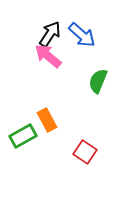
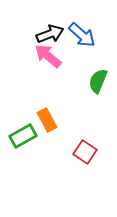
black arrow: rotated 36 degrees clockwise
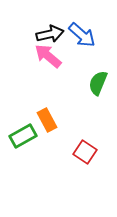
black arrow: rotated 8 degrees clockwise
green semicircle: moved 2 px down
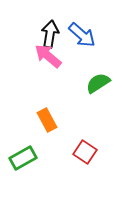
black arrow: rotated 68 degrees counterclockwise
green semicircle: rotated 35 degrees clockwise
green rectangle: moved 22 px down
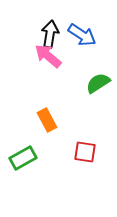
blue arrow: rotated 8 degrees counterclockwise
red square: rotated 25 degrees counterclockwise
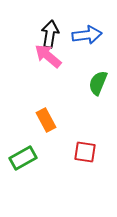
blue arrow: moved 5 px right; rotated 40 degrees counterclockwise
green semicircle: rotated 35 degrees counterclockwise
orange rectangle: moved 1 px left
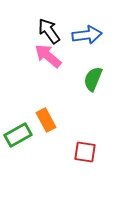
black arrow: moved 1 px left, 3 px up; rotated 44 degrees counterclockwise
green semicircle: moved 5 px left, 4 px up
green rectangle: moved 5 px left, 23 px up
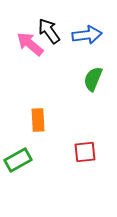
pink arrow: moved 18 px left, 12 px up
orange rectangle: moved 8 px left; rotated 25 degrees clockwise
green rectangle: moved 25 px down
red square: rotated 15 degrees counterclockwise
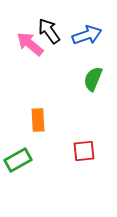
blue arrow: rotated 12 degrees counterclockwise
red square: moved 1 px left, 1 px up
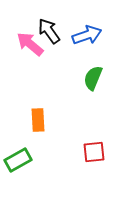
green semicircle: moved 1 px up
red square: moved 10 px right, 1 px down
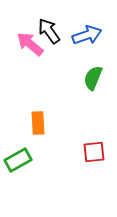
orange rectangle: moved 3 px down
